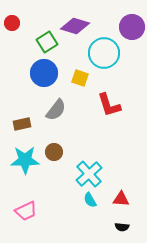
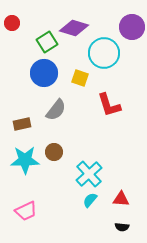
purple diamond: moved 1 px left, 2 px down
cyan semicircle: rotated 70 degrees clockwise
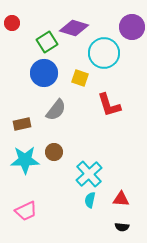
cyan semicircle: rotated 28 degrees counterclockwise
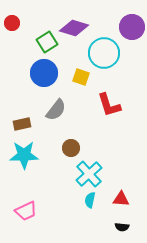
yellow square: moved 1 px right, 1 px up
brown circle: moved 17 px right, 4 px up
cyan star: moved 1 px left, 5 px up
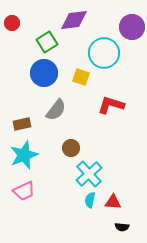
purple diamond: moved 8 px up; rotated 24 degrees counterclockwise
red L-shape: moved 2 px right; rotated 124 degrees clockwise
cyan star: rotated 20 degrees counterclockwise
red triangle: moved 8 px left, 3 px down
pink trapezoid: moved 2 px left, 20 px up
